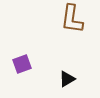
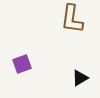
black triangle: moved 13 px right, 1 px up
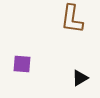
purple square: rotated 24 degrees clockwise
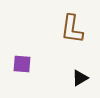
brown L-shape: moved 10 px down
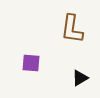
purple square: moved 9 px right, 1 px up
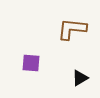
brown L-shape: rotated 88 degrees clockwise
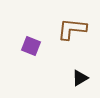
purple square: moved 17 px up; rotated 18 degrees clockwise
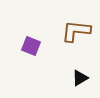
brown L-shape: moved 4 px right, 2 px down
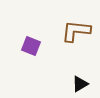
black triangle: moved 6 px down
